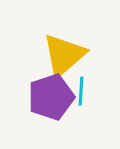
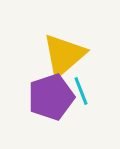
cyan line: rotated 24 degrees counterclockwise
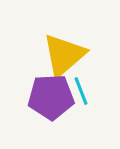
purple pentagon: rotated 15 degrees clockwise
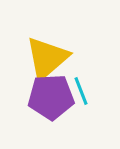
yellow triangle: moved 17 px left, 3 px down
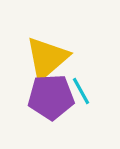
cyan line: rotated 8 degrees counterclockwise
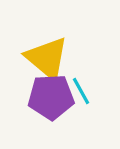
yellow triangle: rotated 39 degrees counterclockwise
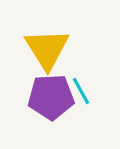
yellow triangle: moved 9 px up; rotated 18 degrees clockwise
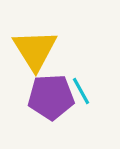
yellow triangle: moved 12 px left, 1 px down
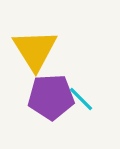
cyan line: moved 8 px down; rotated 16 degrees counterclockwise
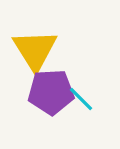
purple pentagon: moved 5 px up
